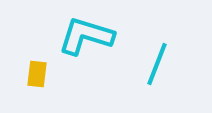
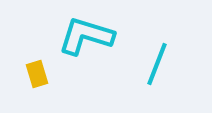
yellow rectangle: rotated 24 degrees counterclockwise
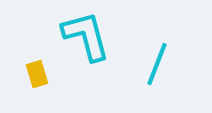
cyan L-shape: rotated 58 degrees clockwise
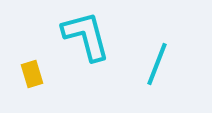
yellow rectangle: moved 5 px left
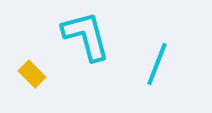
yellow rectangle: rotated 28 degrees counterclockwise
